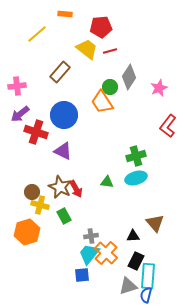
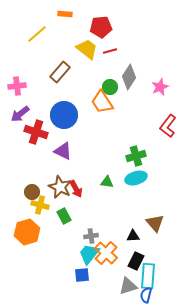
pink star: moved 1 px right, 1 px up
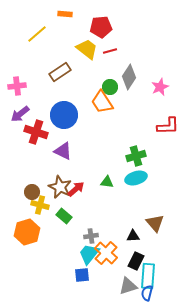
brown rectangle: rotated 15 degrees clockwise
red L-shape: rotated 130 degrees counterclockwise
red arrow: rotated 102 degrees counterclockwise
green rectangle: rotated 21 degrees counterclockwise
blue semicircle: moved 1 px right, 2 px up
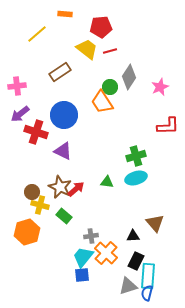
cyan trapezoid: moved 6 px left, 3 px down
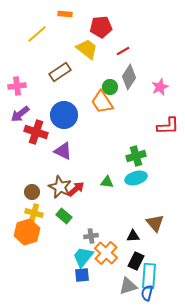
red line: moved 13 px right; rotated 16 degrees counterclockwise
yellow cross: moved 6 px left, 8 px down
cyan rectangle: moved 1 px right
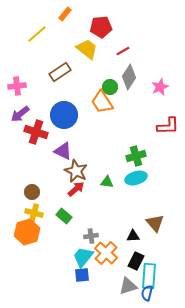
orange rectangle: rotated 56 degrees counterclockwise
brown star: moved 16 px right, 16 px up
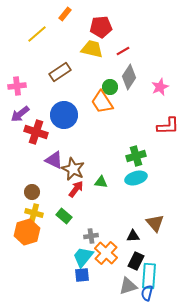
yellow trapezoid: moved 5 px right; rotated 25 degrees counterclockwise
purple triangle: moved 9 px left, 9 px down
brown star: moved 3 px left, 2 px up
green triangle: moved 6 px left
red arrow: rotated 12 degrees counterclockwise
